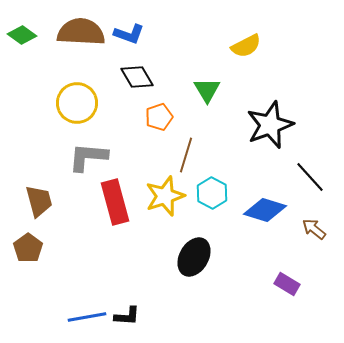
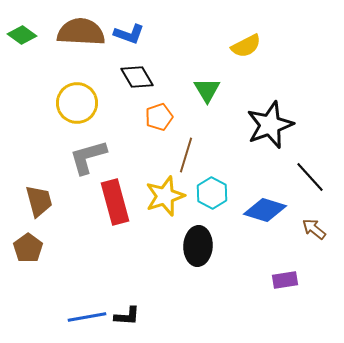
gray L-shape: rotated 21 degrees counterclockwise
black ellipse: moved 4 px right, 11 px up; rotated 27 degrees counterclockwise
purple rectangle: moved 2 px left, 4 px up; rotated 40 degrees counterclockwise
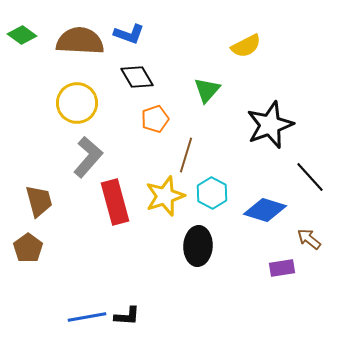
brown semicircle: moved 1 px left, 9 px down
green triangle: rotated 12 degrees clockwise
orange pentagon: moved 4 px left, 2 px down
gray L-shape: rotated 147 degrees clockwise
brown arrow: moved 5 px left, 10 px down
purple rectangle: moved 3 px left, 12 px up
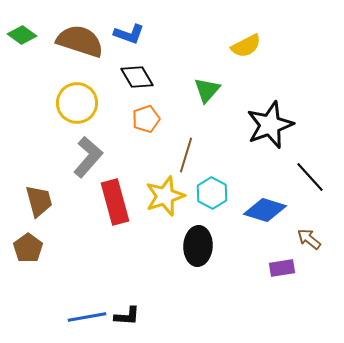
brown semicircle: rotated 15 degrees clockwise
orange pentagon: moved 9 px left
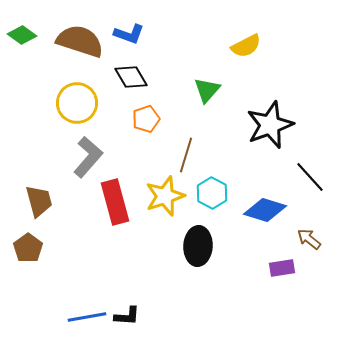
black diamond: moved 6 px left
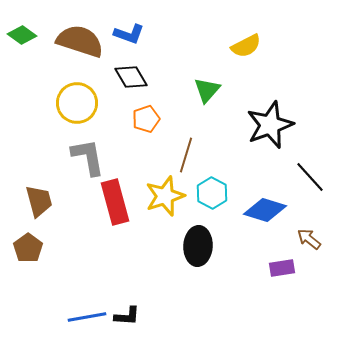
gray L-shape: rotated 51 degrees counterclockwise
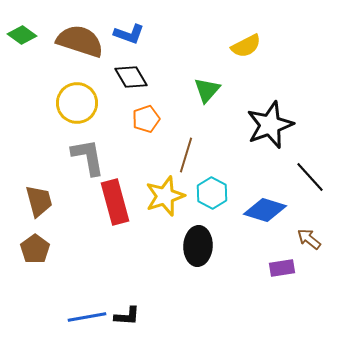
brown pentagon: moved 7 px right, 1 px down
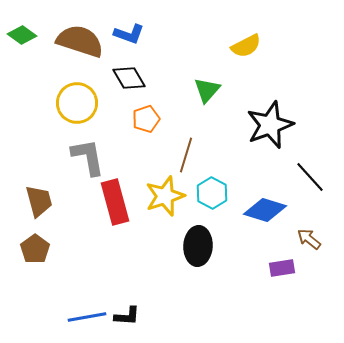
black diamond: moved 2 px left, 1 px down
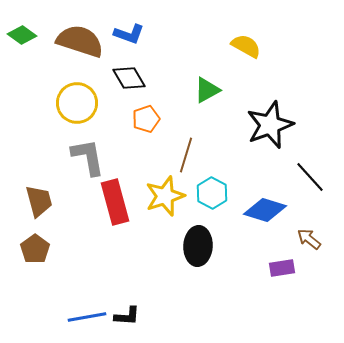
yellow semicircle: rotated 124 degrees counterclockwise
green triangle: rotated 20 degrees clockwise
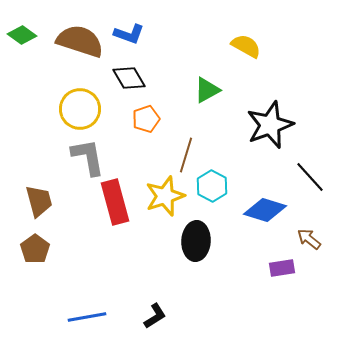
yellow circle: moved 3 px right, 6 px down
cyan hexagon: moved 7 px up
black ellipse: moved 2 px left, 5 px up
black L-shape: moved 28 px right; rotated 36 degrees counterclockwise
